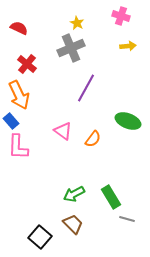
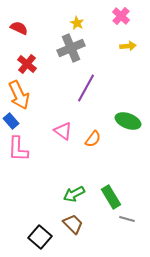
pink cross: rotated 24 degrees clockwise
pink L-shape: moved 2 px down
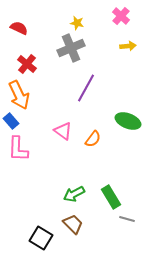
yellow star: rotated 16 degrees counterclockwise
black square: moved 1 px right, 1 px down; rotated 10 degrees counterclockwise
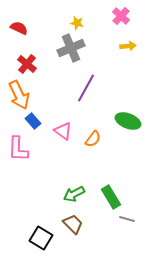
blue rectangle: moved 22 px right
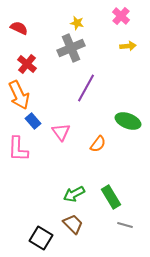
pink triangle: moved 2 px left, 1 px down; rotated 18 degrees clockwise
orange semicircle: moved 5 px right, 5 px down
gray line: moved 2 px left, 6 px down
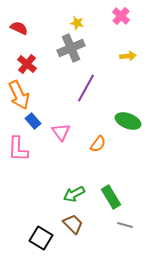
yellow arrow: moved 10 px down
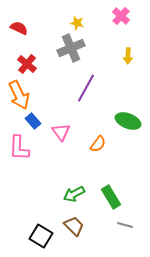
yellow arrow: rotated 98 degrees clockwise
pink L-shape: moved 1 px right, 1 px up
brown trapezoid: moved 1 px right, 2 px down
black square: moved 2 px up
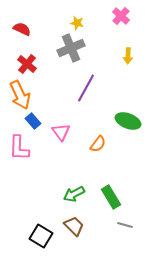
red semicircle: moved 3 px right, 1 px down
orange arrow: moved 1 px right
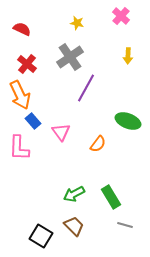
gray cross: moved 1 px left, 9 px down; rotated 12 degrees counterclockwise
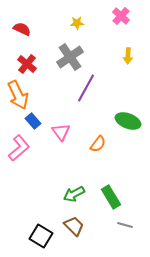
yellow star: rotated 16 degrees counterclockwise
orange arrow: moved 2 px left
pink L-shape: rotated 132 degrees counterclockwise
